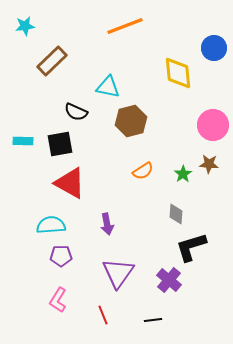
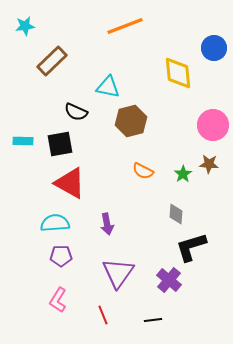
orange semicircle: rotated 60 degrees clockwise
cyan semicircle: moved 4 px right, 2 px up
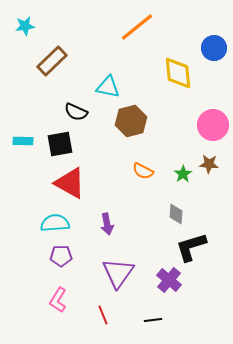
orange line: moved 12 px right, 1 px down; rotated 18 degrees counterclockwise
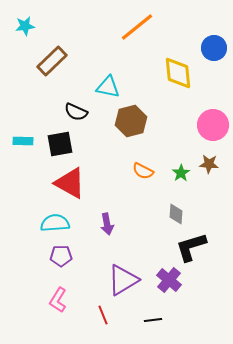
green star: moved 2 px left, 1 px up
purple triangle: moved 5 px right, 7 px down; rotated 24 degrees clockwise
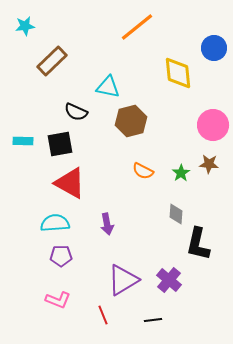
black L-shape: moved 7 px right, 3 px up; rotated 60 degrees counterclockwise
pink L-shape: rotated 100 degrees counterclockwise
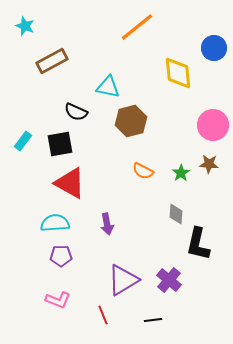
cyan star: rotated 30 degrees clockwise
brown rectangle: rotated 16 degrees clockwise
cyan rectangle: rotated 54 degrees counterclockwise
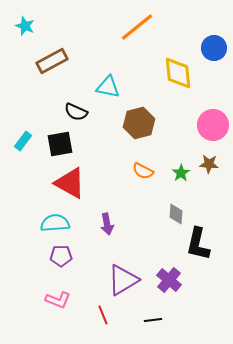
brown hexagon: moved 8 px right, 2 px down
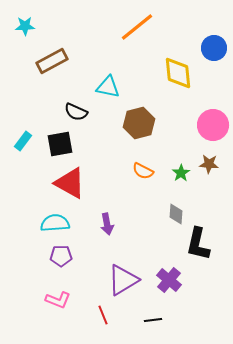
cyan star: rotated 24 degrees counterclockwise
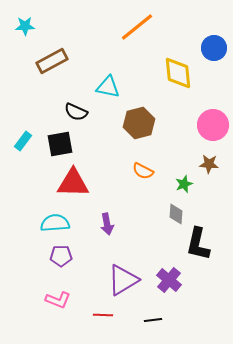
green star: moved 3 px right, 11 px down; rotated 12 degrees clockwise
red triangle: moved 3 px right; rotated 28 degrees counterclockwise
red line: rotated 66 degrees counterclockwise
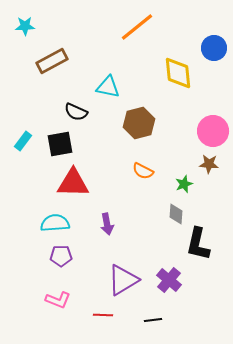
pink circle: moved 6 px down
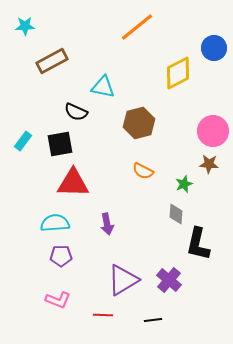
yellow diamond: rotated 68 degrees clockwise
cyan triangle: moved 5 px left
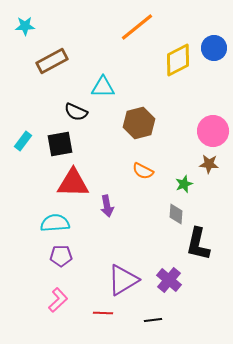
yellow diamond: moved 13 px up
cyan triangle: rotated 10 degrees counterclockwise
purple arrow: moved 18 px up
pink L-shape: rotated 65 degrees counterclockwise
red line: moved 2 px up
